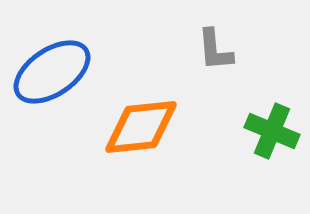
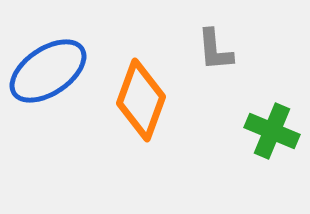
blue ellipse: moved 4 px left, 1 px up
orange diamond: moved 27 px up; rotated 64 degrees counterclockwise
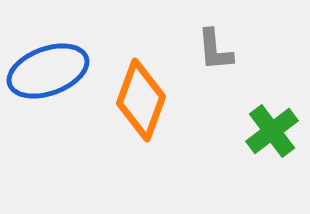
blue ellipse: rotated 14 degrees clockwise
green cross: rotated 30 degrees clockwise
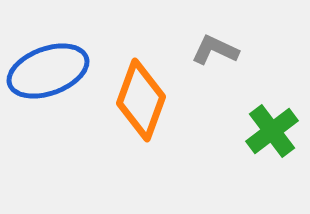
gray L-shape: rotated 120 degrees clockwise
